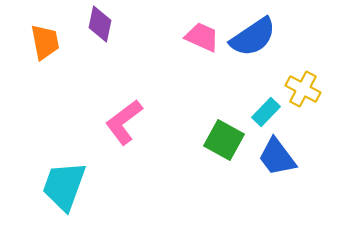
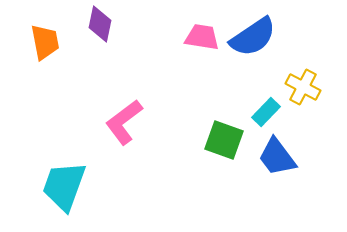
pink trapezoid: rotated 15 degrees counterclockwise
yellow cross: moved 2 px up
green square: rotated 9 degrees counterclockwise
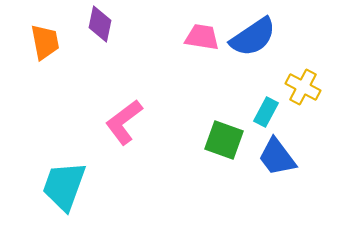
cyan rectangle: rotated 16 degrees counterclockwise
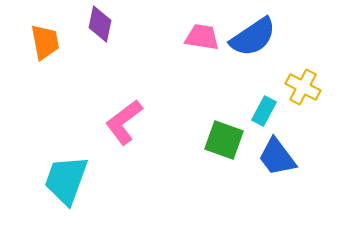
cyan rectangle: moved 2 px left, 1 px up
cyan trapezoid: moved 2 px right, 6 px up
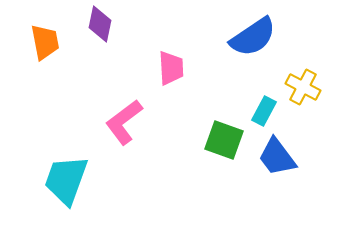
pink trapezoid: moved 31 px left, 31 px down; rotated 78 degrees clockwise
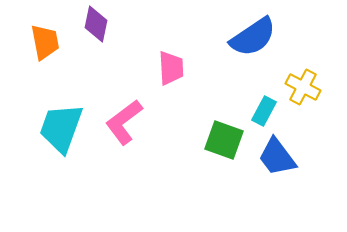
purple diamond: moved 4 px left
cyan trapezoid: moved 5 px left, 52 px up
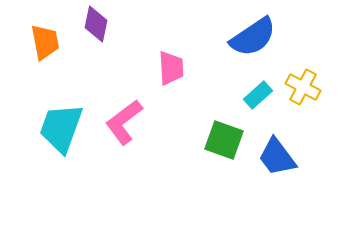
cyan rectangle: moved 6 px left, 16 px up; rotated 20 degrees clockwise
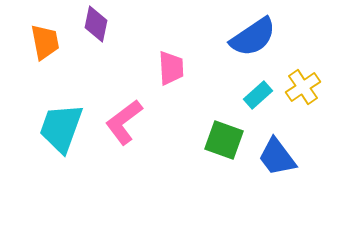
yellow cross: rotated 28 degrees clockwise
